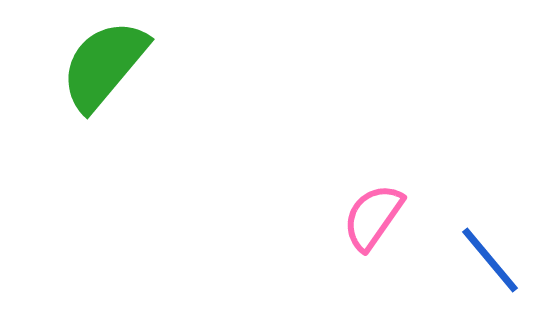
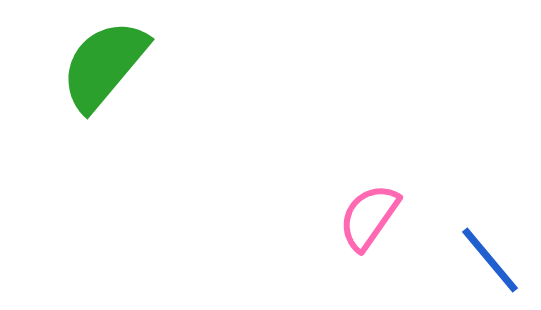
pink semicircle: moved 4 px left
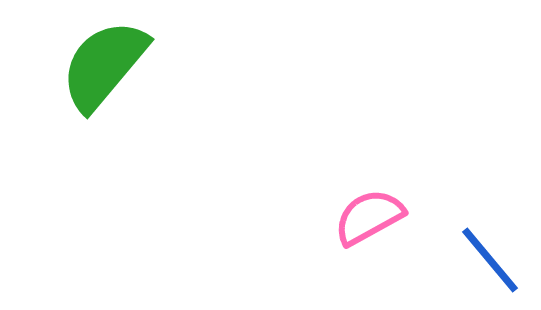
pink semicircle: rotated 26 degrees clockwise
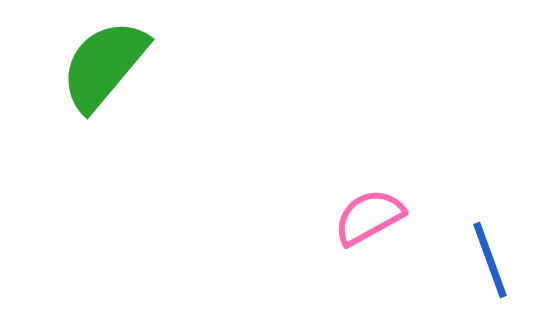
blue line: rotated 20 degrees clockwise
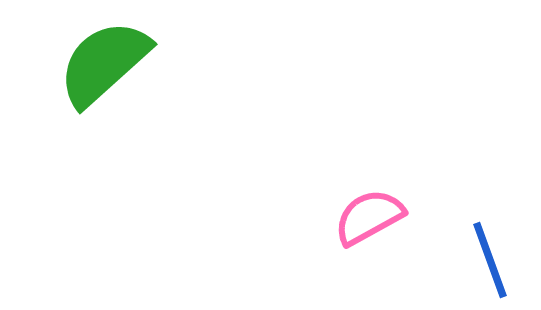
green semicircle: moved 2 px up; rotated 8 degrees clockwise
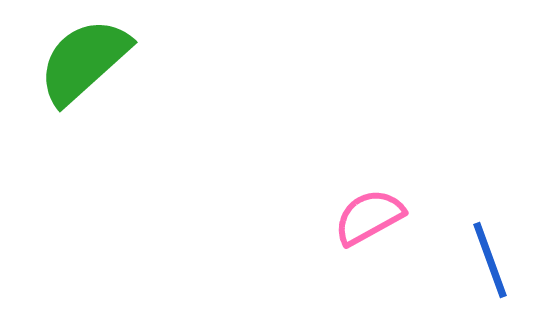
green semicircle: moved 20 px left, 2 px up
